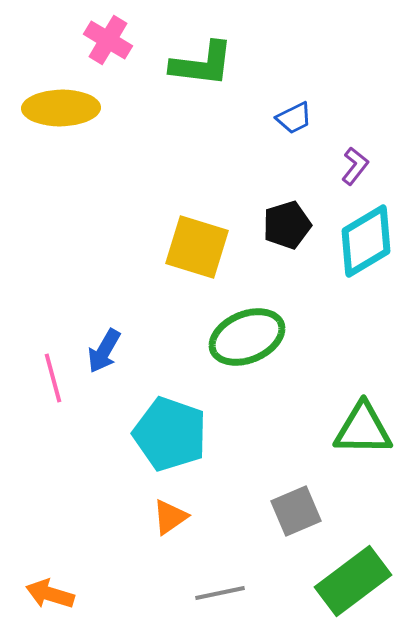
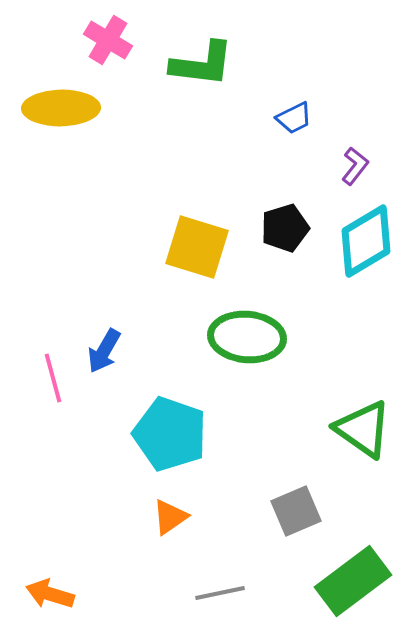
black pentagon: moved 2 px left, 3 px down
green ellipse: rotated 28 degrees clockwise
green triangle: rotated 34 degrees clockwise
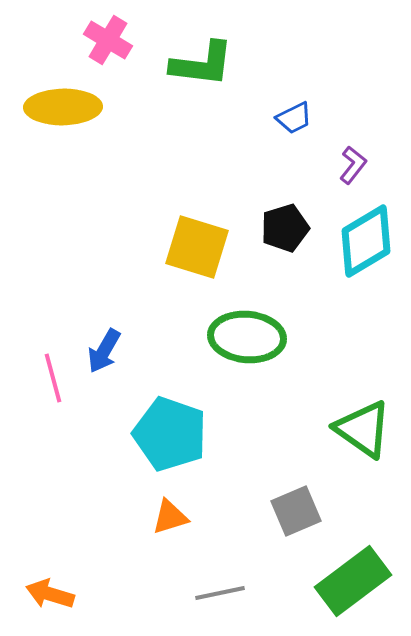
yellow ellipse: moved 2 px right, 1 px up
purple L-shape: moved 2 px left, 1 px up
orange triangle: rotated 18 degrees clockwise
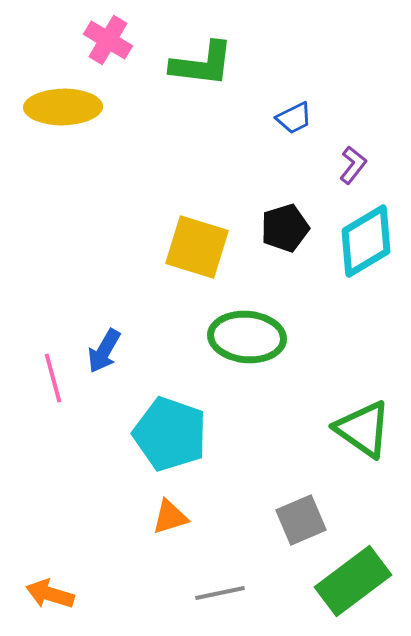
gray square: moved 5 px right, 9 px down
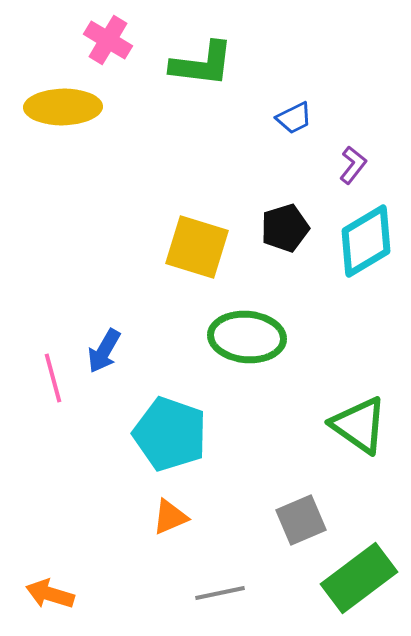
green triangle: moved 4 px left, 4 px up
orange triangle: rotated 6 degrees counterclockwise
green rectangle: moved 6 px right, 3 px up
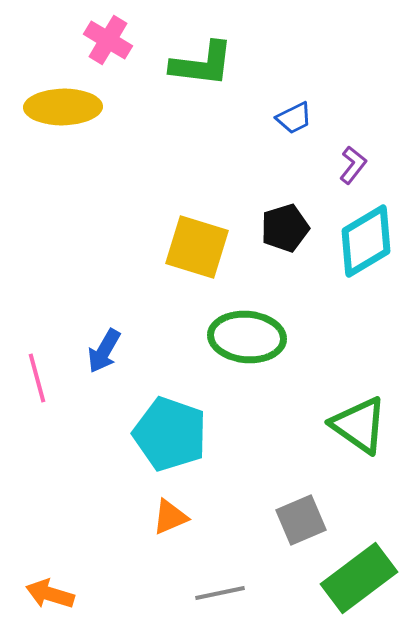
pink line: moved 16 px left
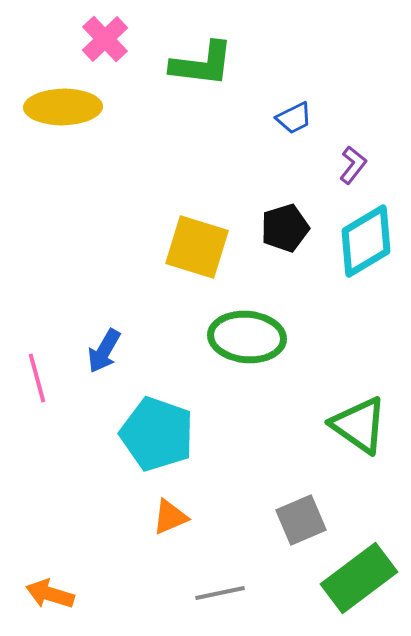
pink cross: moved 3 px left, 1 px up; rotated 15 degrees clockwise
cyan pentagon: moved 13 px left
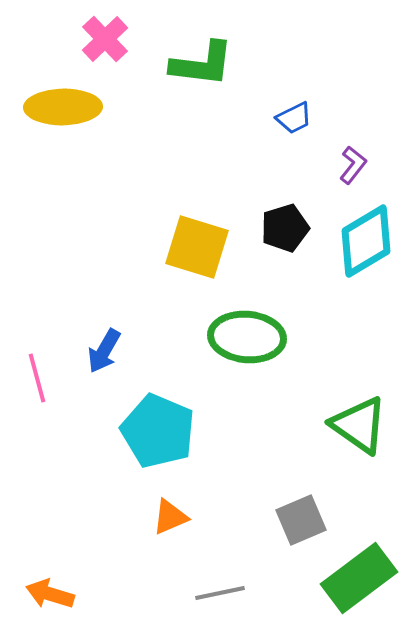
cyan pentagon: moved 1 px right, 3 px up; rotated 4 degrees clockwise
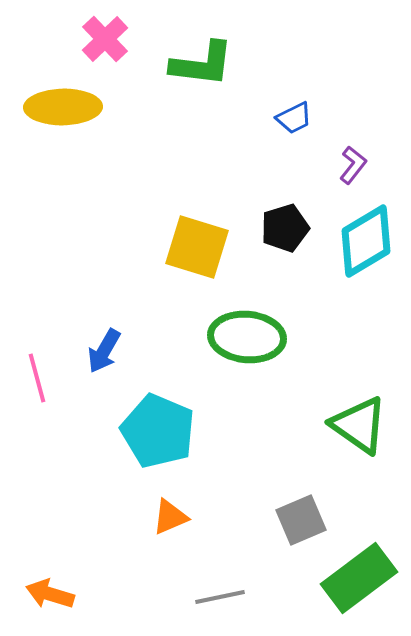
gray line: moved 4 px down
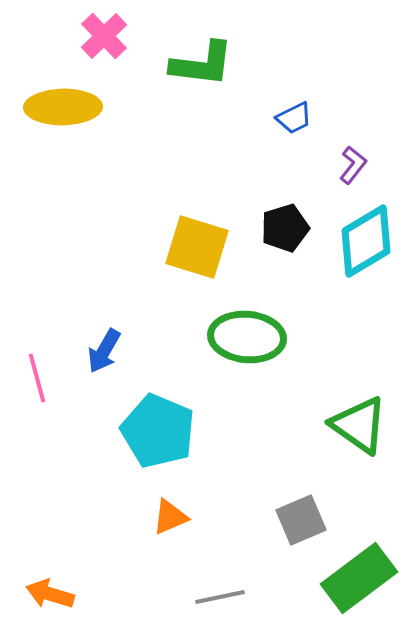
pink cross: moved 1 px left, 3 px up
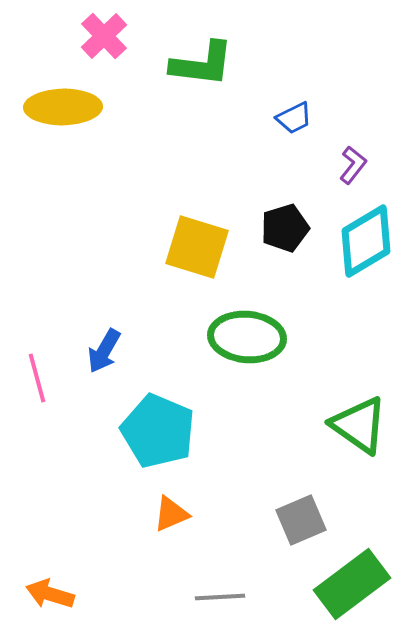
orange triangle: moved 1 px right, 3 px up
green rectangle: moved 7 px left, 6 px down
gray line: rotated 9 degrees clockwise
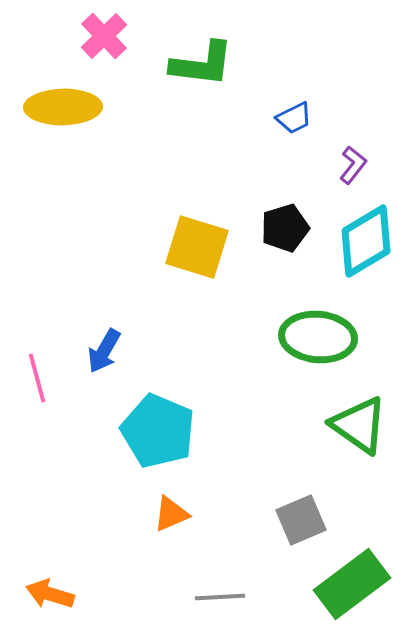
green ellipse: moved 71 px right
